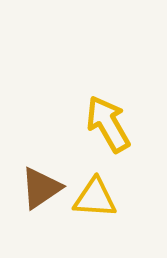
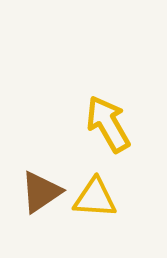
brown triangle: moved 4 px down
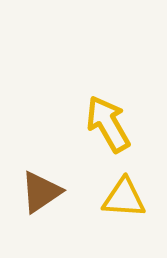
yellow triangle: moved 29 px right
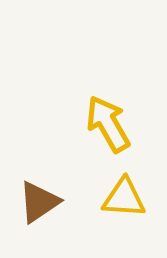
brown triangle: moved 2 px left, 10 px down
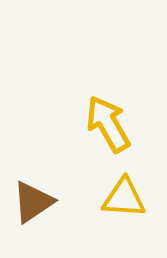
brown triangle: moved 6 px left
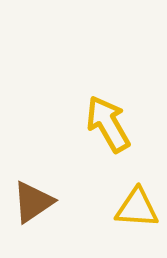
yellow triangle: moved 13 px right, 10 px down
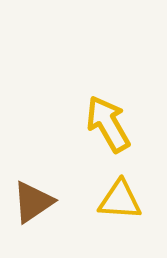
yellow triangle: moved 17 px left, 8 px up
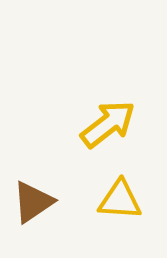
yellow arrow: rotated 82 degrees clockwise
